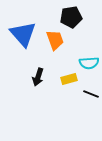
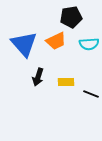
blue triangle: moved 1 px right, 10 px down
orange trapezoid: moved 1 px right, 1 px down; rotated 85 degrees clockwise
cyan semicircle: moved 19 px up
yellow rectangle: moved 3 px left, 3 px down; rotated 14 degrees clockwise
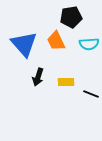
orange trapezoid: rotated 90 degrees clockwise
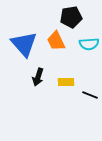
black line: moved 1 px left, 1 px down
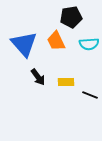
black arrow: rotated 54 degrees counterclockwise
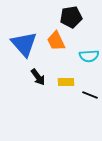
cyan semicircle: moved 12 px down
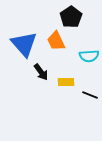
black pentagon: rotated 25 degrees counterclockwise
black arrow: moved 3 px right, 5 px up
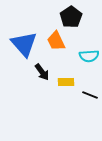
black arrow: moved 1 px right
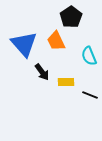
cyan semicircle: rotated 72 degrees clockwise
